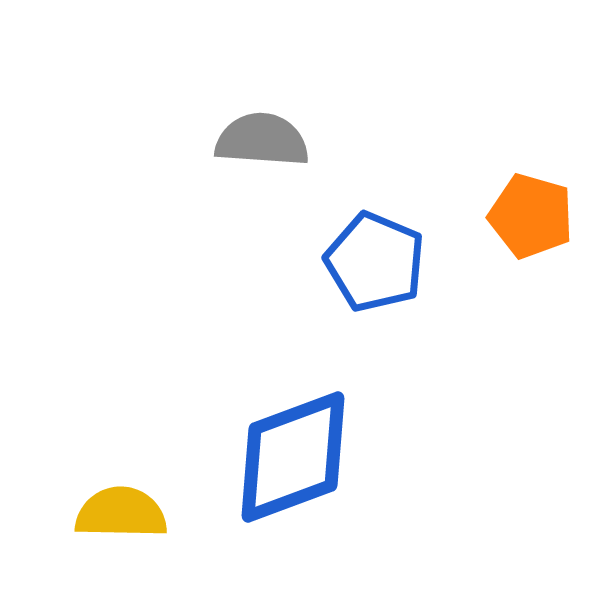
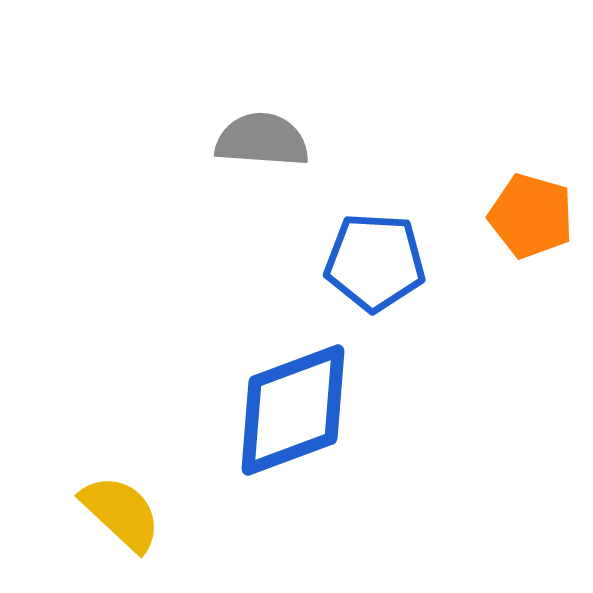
blue pentagon: rotated 20 degrees counterclockwise
blue diamond: moved 47 px up
yellow semicircle: rotated 42 degrees clockwise
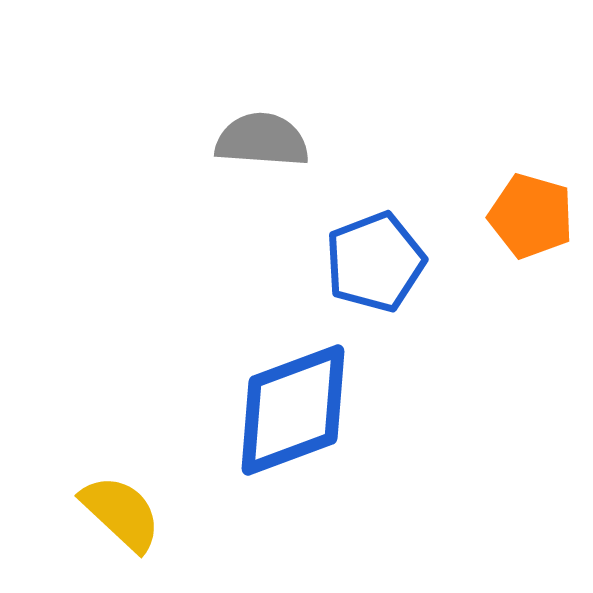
blue pentagon: rotated 24 degrees counterclockwise
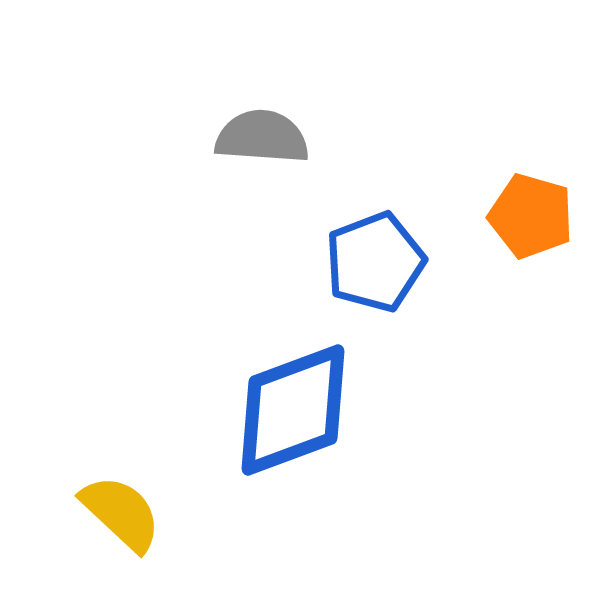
gray semicircle: moved 3 px up
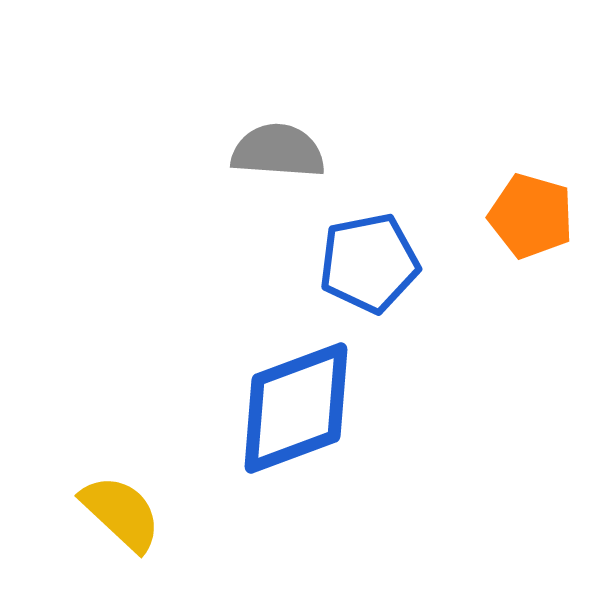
gray semicircle: moved 16 px right, 14 px down
blue pentagon: moved 6 px left, 1 px down; rotated 10 degrees clockwise
blue diamond: moved 3 px right, 2 px up
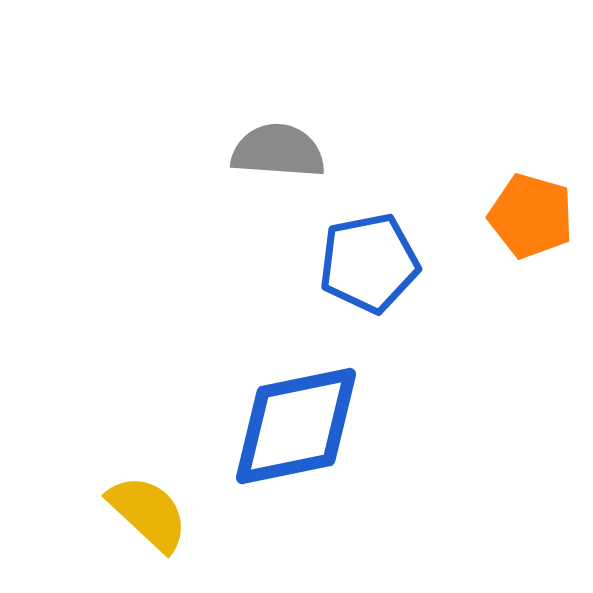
blue diamond: moved 18 px down; rotated 9 degrees clockwise
yellow semicircle: moved 27 px right
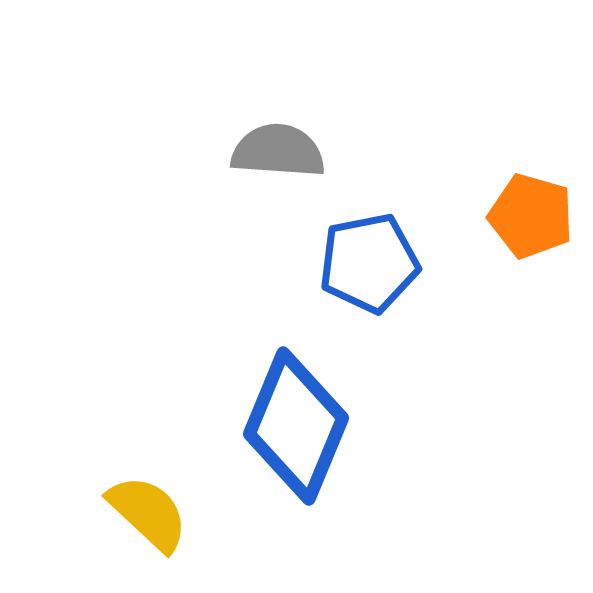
blue diamond: rotated 56 degrees counterclockwise
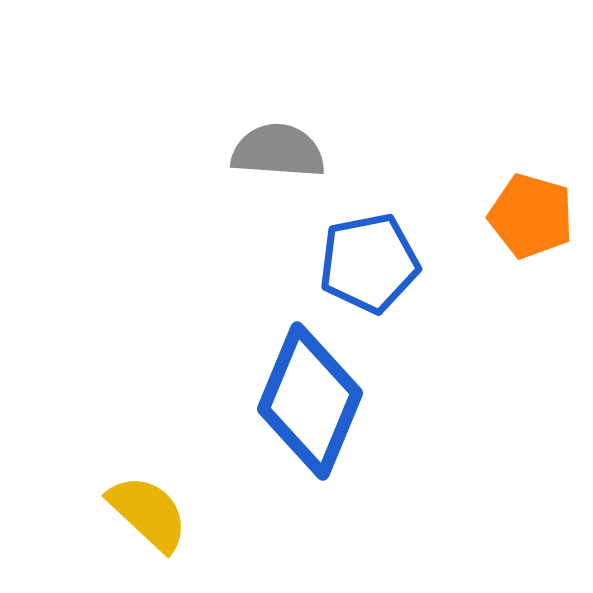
blue diamond: moved 14 px right, 25 px up
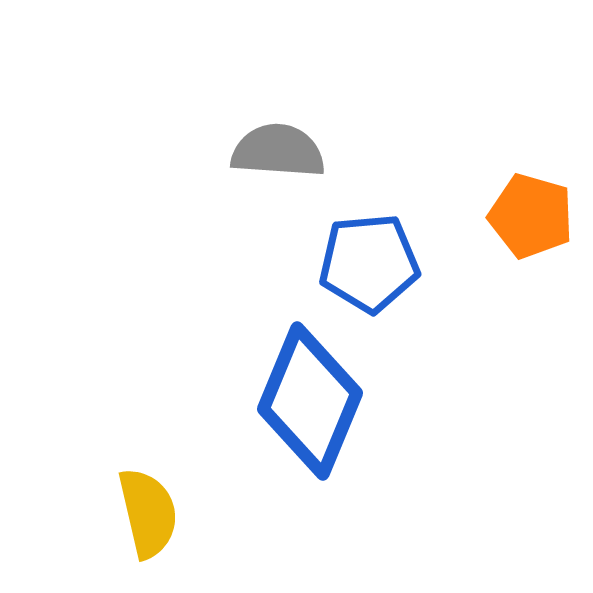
blue pentagon: rotated 6 degrees clockwise
yellow semicircle: rotated 34 degrees clockwise
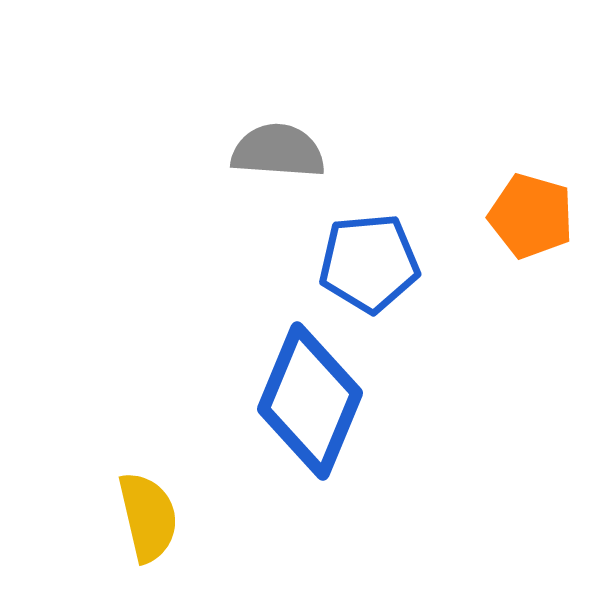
yellow semicircle: moved 4 px down
